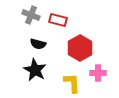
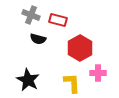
black semicircle: moved 5 px up
black star: moved 7 px left, 10 px down
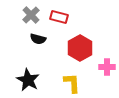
gray cross: rotated 24 degrees clockwise
red rectangle: moved 1 px right, 3 px up
pink cross: moved 9 px right, 6 px up
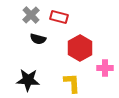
pink cross: moved 2 px left, 1 px down
black star: rotated 25 degrees counterclockwise
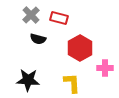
red rectangle: moved 1 px down
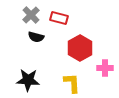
black semicircle: moved 2 px left, 2 px up
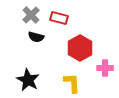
black star: rotated 25 degrees clockwise
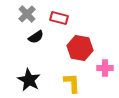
gray cross: moved 4 px left, 1 px up
black semicircle: rotated 49 degrees counterclockwise
red hexagon: rotated 20 degrees counterclockwise
black star: moved 1 px right
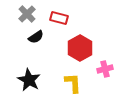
red hexagon: rotated 20 degrees clockwise
pink cross: moved 1 px down; rotated 14 degrees counterclockwise
yellow L-shape: moved 1 px right
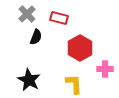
black semicircle: rotated 35 degrees counterclockwise
pink cross: rotated 14 degrees clockwise
yellow L-shape: moved 1 px right, 1 px down
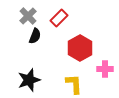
gray cross: moved 1 px right, 2 px down
red rectangle: rotated 60 degrees counterclockwise
black semicircle: moved 1 px left, 1 px up
black star: rotated 25 degrees clockwise
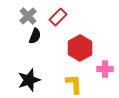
red rectangle: moved 1 px left, 1 px up
